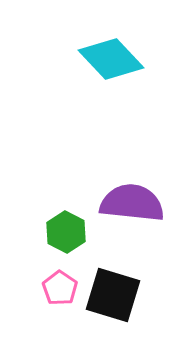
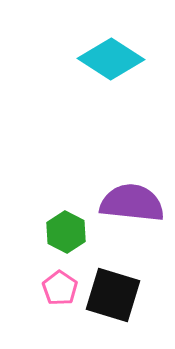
cyan diamond: rotated 14 degrees counterclockwise
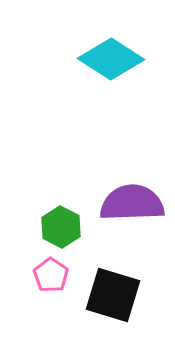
purple semicircle: rotated 8 degrees counterclockwise
green hexagon: moved 5 px left, 5 px up
pink pentagon: moved 9 px left, 13 px up
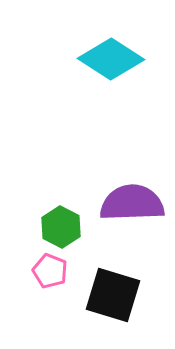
pink pentagon: moved 1 px left, 4 px up; rotated 12 degrees counterclockwise
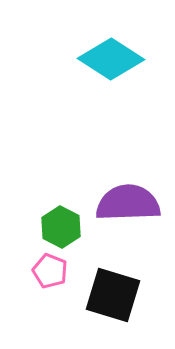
purple semicircle: moved 4 px left
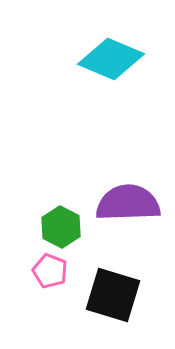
cyan diamond: rotated 10 degrees counterclockwise
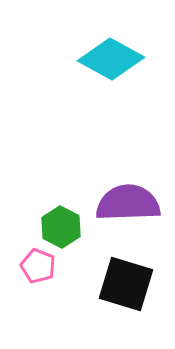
cyan diamond: rotated 6 degrees clockwise
pink pentagon: moved 12 px left, 5 px up
black square: moved 13 px right, 11 px up
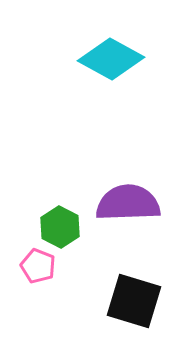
green hexagon: moved 1 px left
black square: moved 8 px right, 17 px down
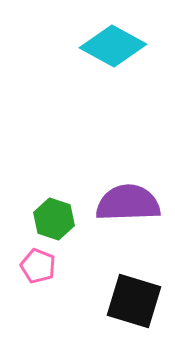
cyan diamond: moved 2 px right, 13 px up
green hexagon: moved 6 px left, 8 px up; rotated 9 degrees counterclockwise
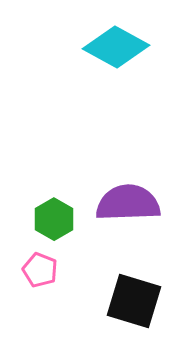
cyan diamond: moved 3 px right, 1 px down
green hexagon: rotated 12 degrees clockwise
pink pentagon: moved 2 px right, 4 px down
